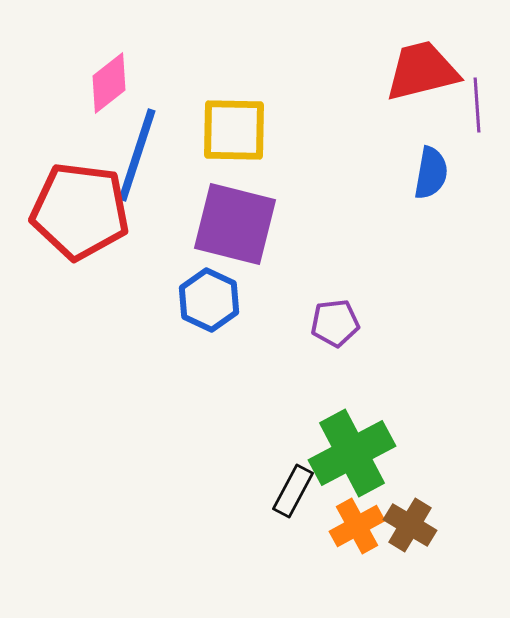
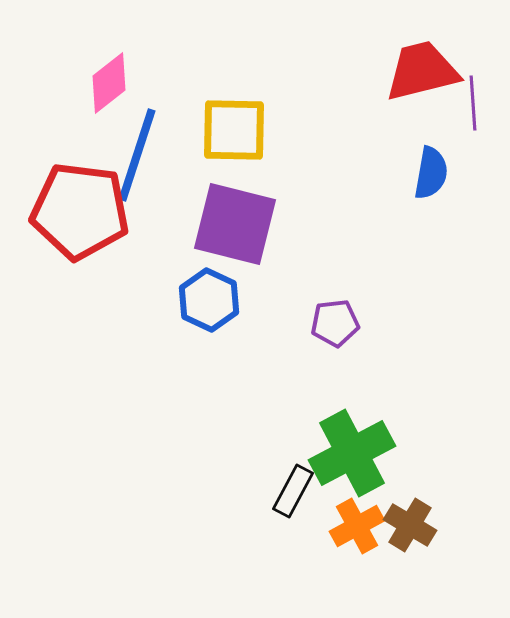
purple line: moved 4 px left, 2 px up
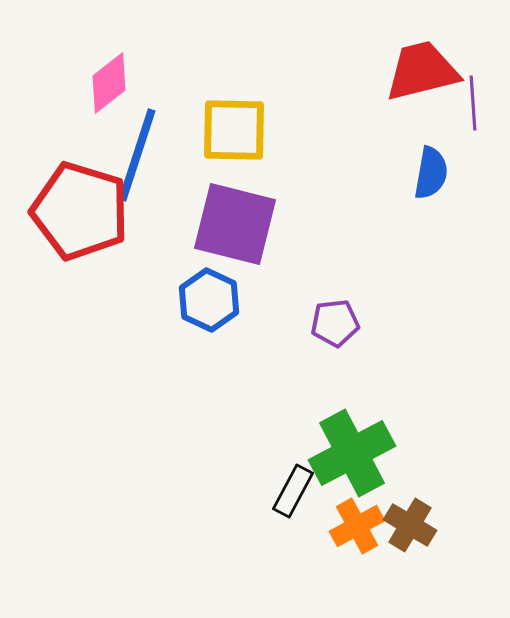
red pentagon: rotated 10 degrees clockwise
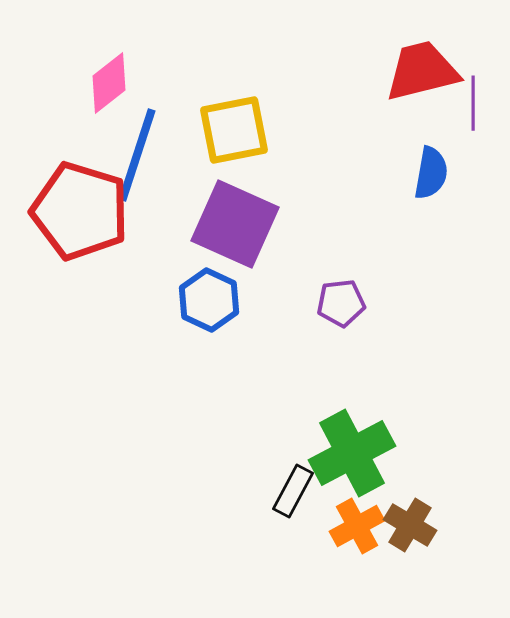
purple line: rotated 4 degrees clockwise
yellow square: rotated 12 degrees counterclockwise
purple square: rotated 10 degrees clockwise
purple pentagon: moved 6 px right, 20 px up
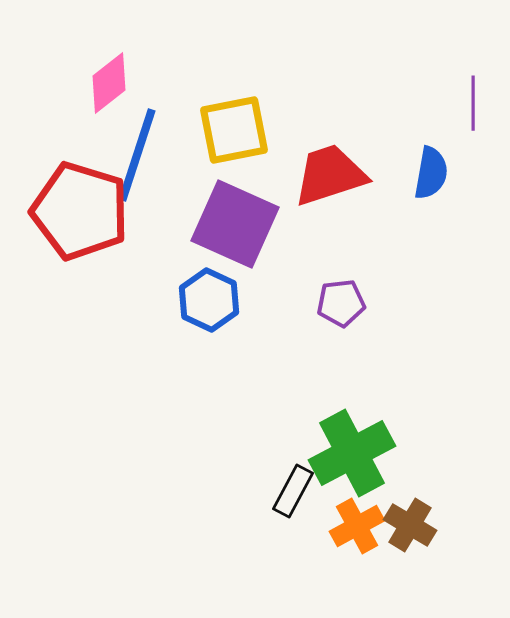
red trapezoid: moved 92 px left, 104 px down; rotated 4 degrees counterclockwise
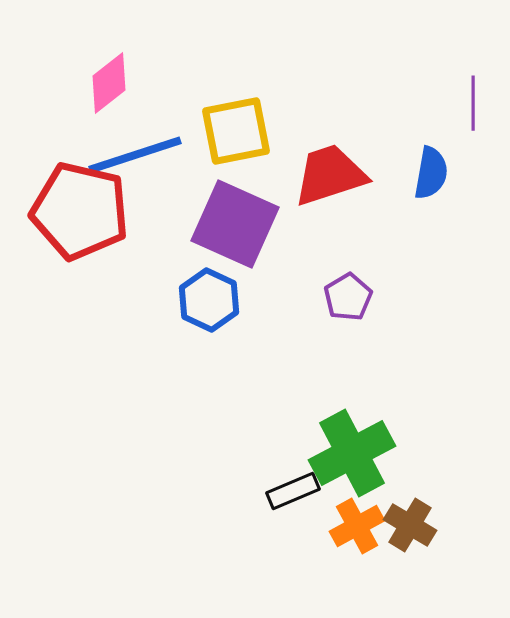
yellow square: moved 2 px right, 1 px down
blue line: moved 2 px left; rotated 54 degrees clockwise
red pentagon: rotated 4 degrees counterclockwise
purple pentagon: moved 7 px right, 6 px up; rotated 24 degrees counterclockwise
black rectangle: rotated 39 degrees clockwise
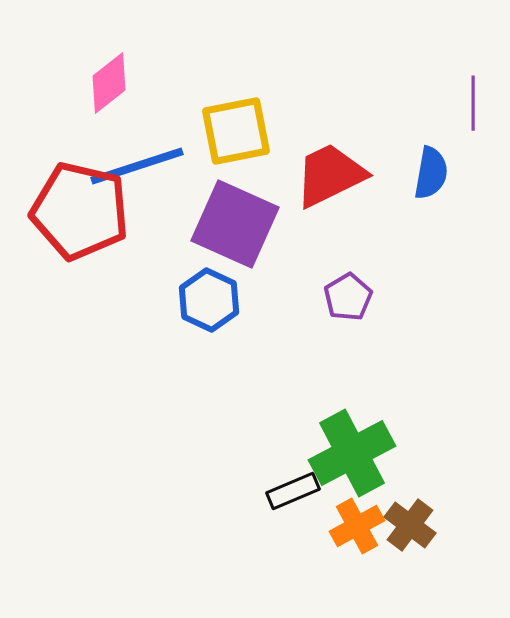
blue line: moved 2 px right, 11 px down
red trapezoid: rotated 8 degrees counterclockwise
brown cross: rotated 6 degrees clockwise
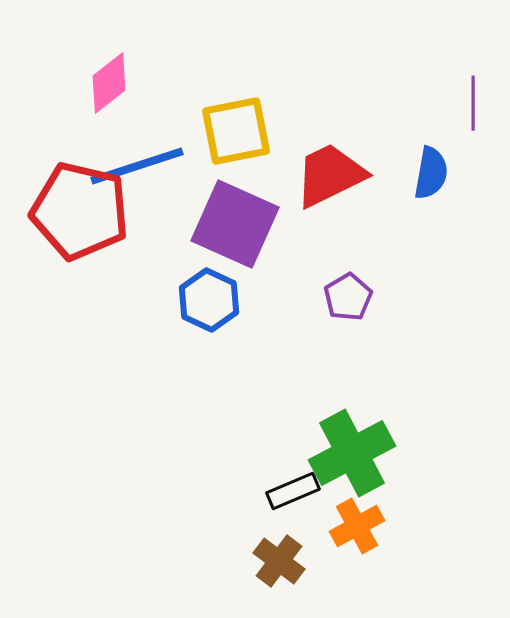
brown cross: moved 131 px left, 36 px down
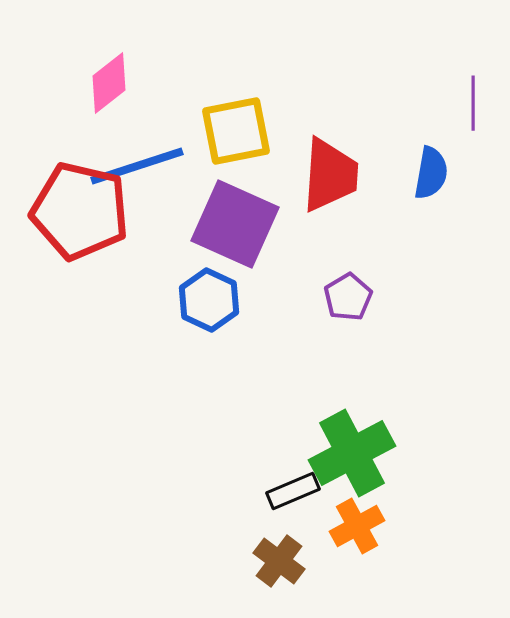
red trapezoid: rotated 120 degrees clockwise
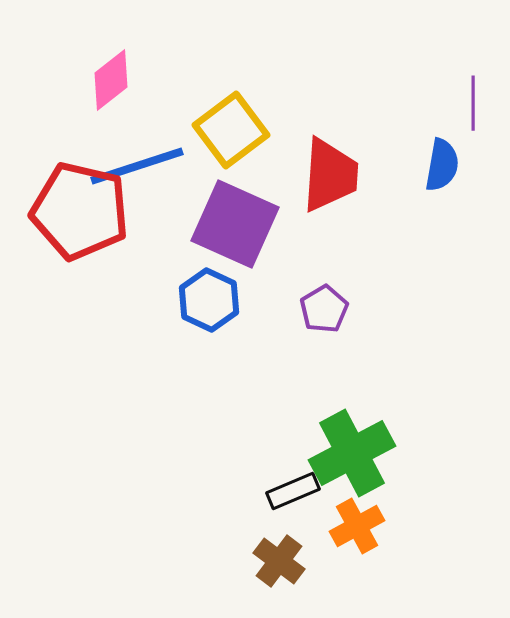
pink diamond: moved 2 px right, 3 px up
yellow square: moved 5 px left, 1 px up; rotated 26 degrees counterclockwise
blue semicircle: moved 11 px right, 8 px up
purple pentagon: moved 24 px left, 12 px down
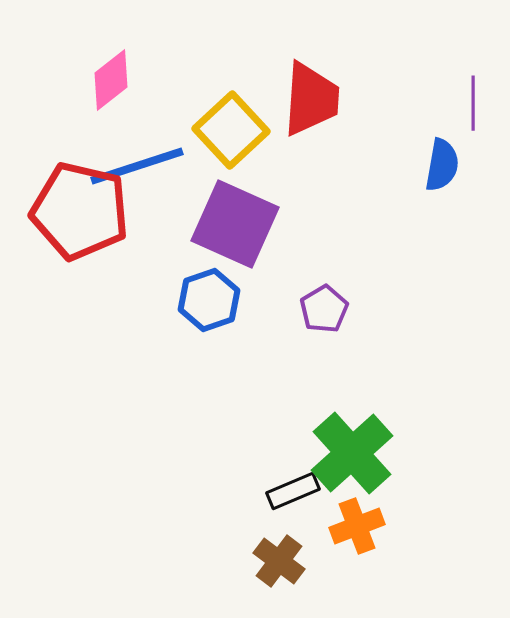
yellow square: rotated 6 degrees counterclockwise
red trapezoid: moved 19 px left, 76 px up
blue hexagon: rotated 16 degrees clockwise
green cross: rotated 14 degrees counterclockwise
orange cross: rotated 8 degrees clockwise
